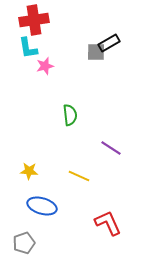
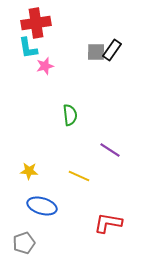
red cross: moved 2 px right, 3 px down
black rectangle: moved 3 px right, 7 px down; rotated 25 degrees counterclockwise
purple line: moved 1 px left, 2 px down
red L-shape: rotated 56 degrees counterclockwise
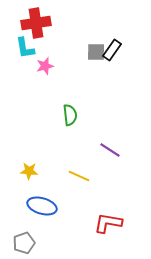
cyan L-shape: moved 3 px left
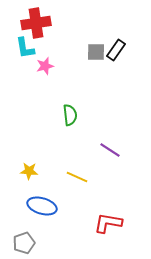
black rectangle: moved 4 px right
yellow line: moved 2 px left, 1 px down
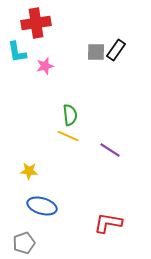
cyan L-shape: moved 8 px left, 4 px down
yellow line: moved 9 px left, 41 px up
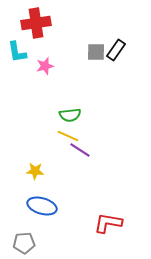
green semicircle: rotated 90 degrees clockwise
purple line: moved 30 px left
yellow star: moved 6 px right
gray pentagon: rotated 15 degrees clockwise
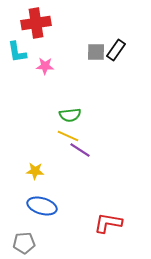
pink star: rotated 18 degrees clockwise
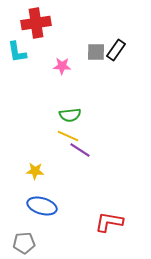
pink star: moved 17 px right
red L-shape: moved 1 px right, 1 px up
